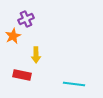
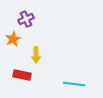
orange star: moved 3 px down
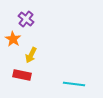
purple cross: rotated 28 degrees counterclockwise
orange star: rotated 14 degrees counterclockwise
yellow arrow: moved 5 px left; rotated 28 degrees clockwise
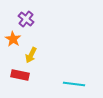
red rectangle: moved 2 px left
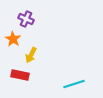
purple cross: rotated 14 degrees counterclockwise
cyan line: rotated 25 degrees counterclockwise
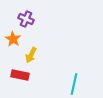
cyan line: rotated 60 degrees counterclockwise
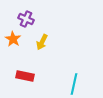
yellow arrow: moved 11 px right, 13 px up
red rectangle: moved 5 px right, 1 px down
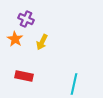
orange star: moved 2 px right
red rectangle: moved 1 px left
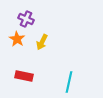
orange star: moved 2 px right
cyan line: moved 5 px left, 2 px up
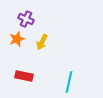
orange star: rotated 21 degrees clockwise
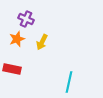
red rectangle: moved 12 px left, 7 px up
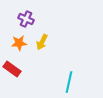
orange star: moved 2 px right, 4 px down; rotated 14 degrees clockwise
red rectangle: rotated 24 degrees clockwise
